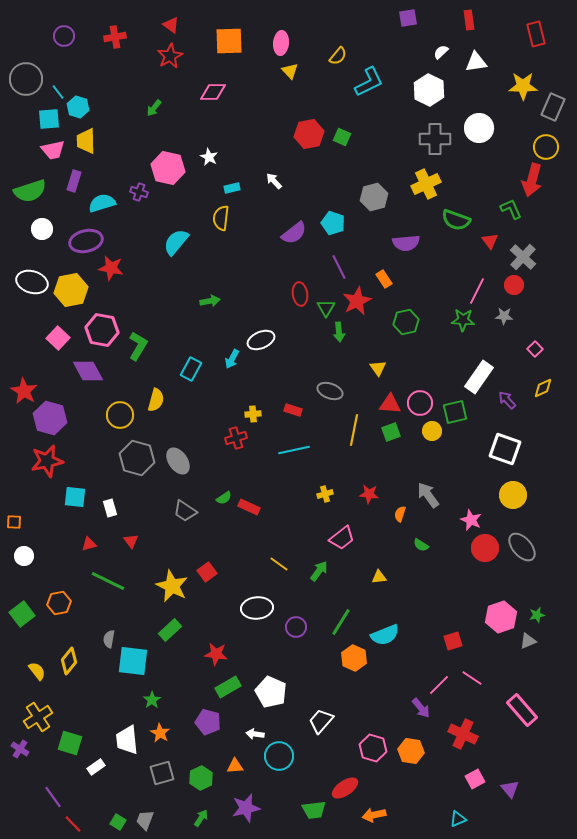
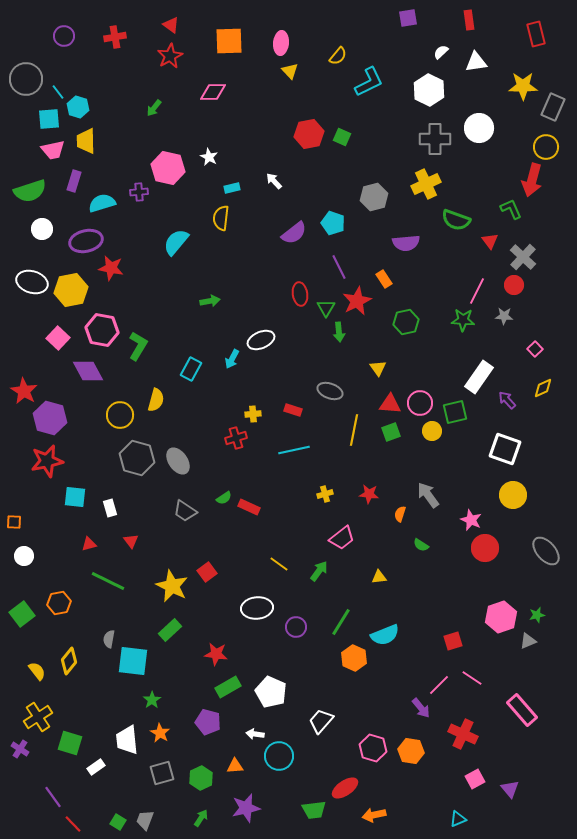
purple cross at (139, 192): rotated 24 degrees counterclockwise
gray ellipse at (522, 547): moved 24 px right, 4 px down
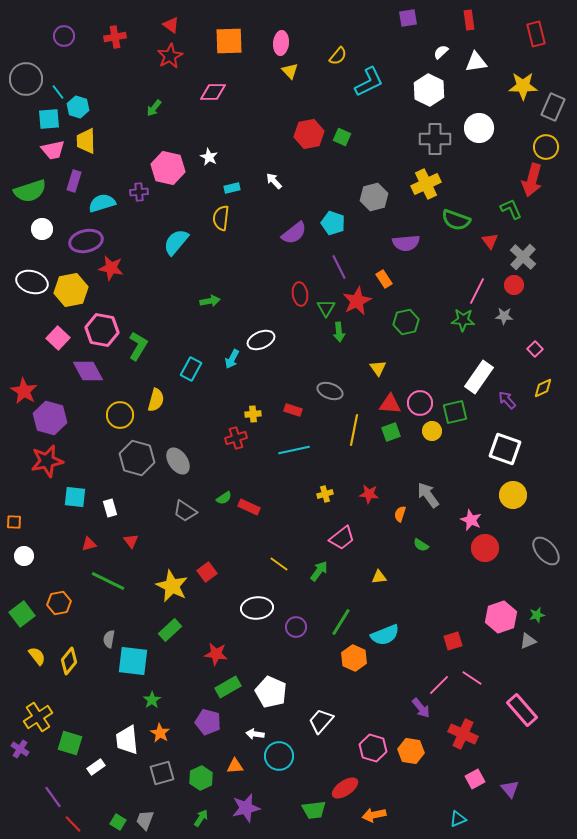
yellow semicircle at (37, 671): moved 15 px up
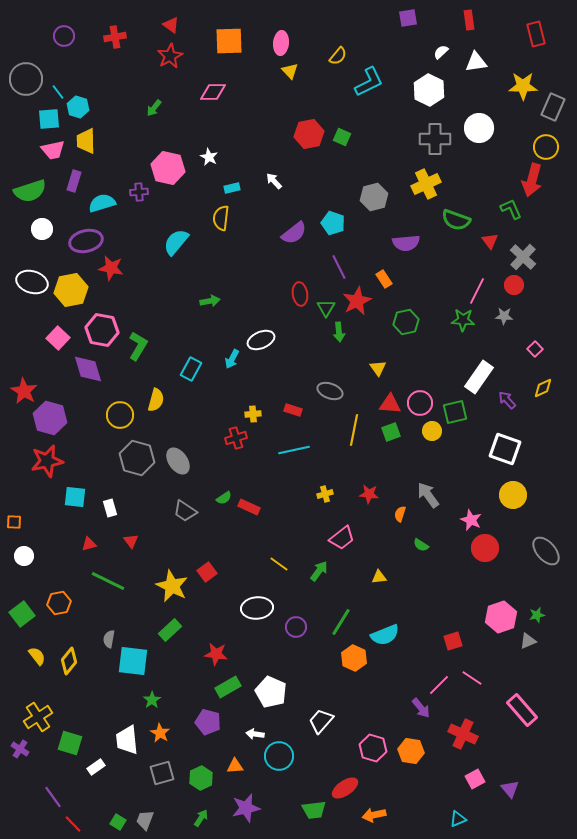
purple diamond at (88, 371): moved 2 px up; rotated 12 degrees clockwise
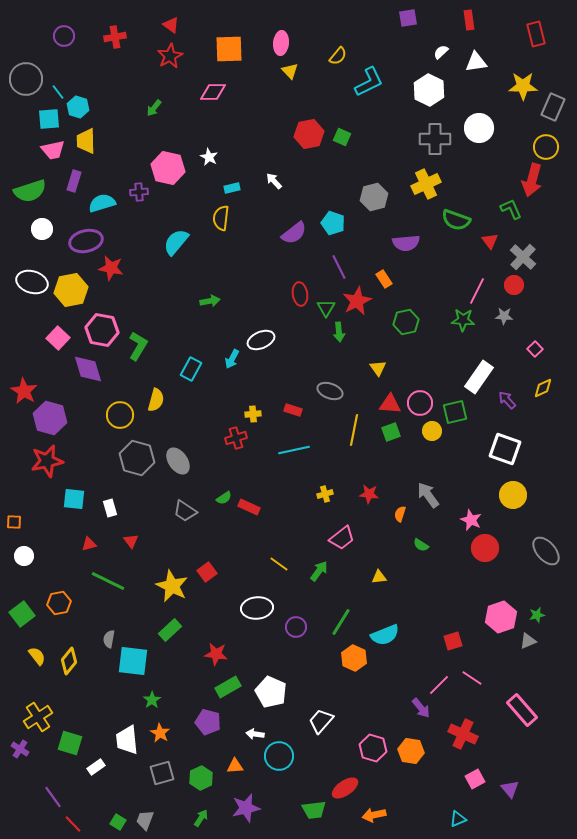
orange square at (229, 41): moved 8 px down
cyan square at (75, 497): moved 1 px left, 2 px down
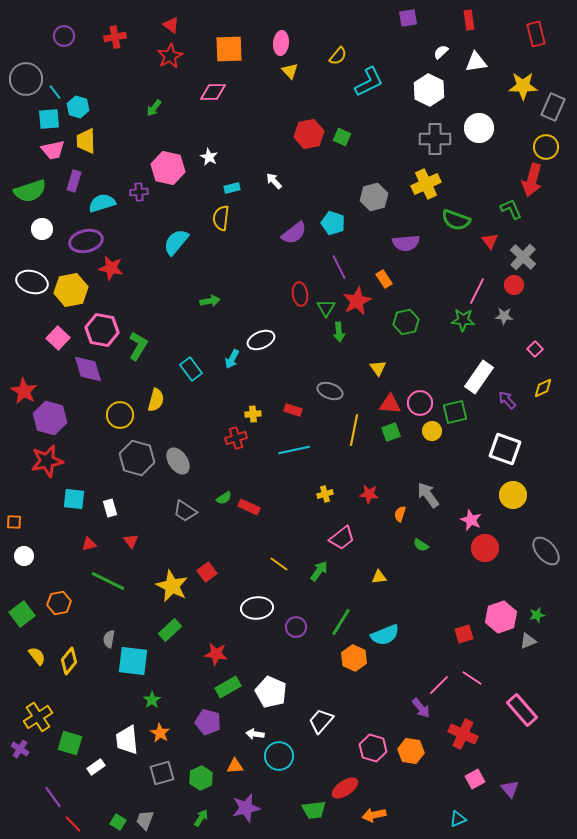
cyan line at (58, 92): moved 3 px left
cyan rectangle at (191, 369): rotated 65 degrees counterclockwise
red square at (453, 641): moved 11 px right, 7 px up
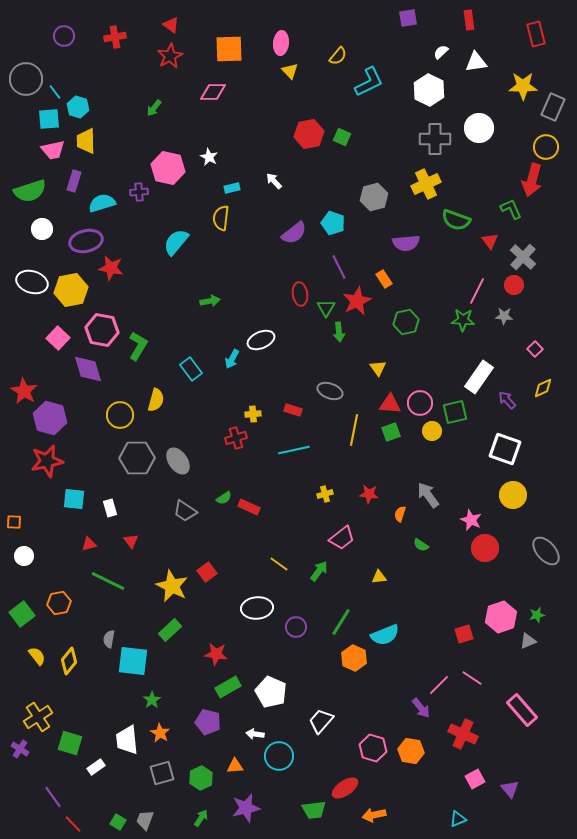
gray hexagon at (137, 458): rotated 16 degrees counterclockwise
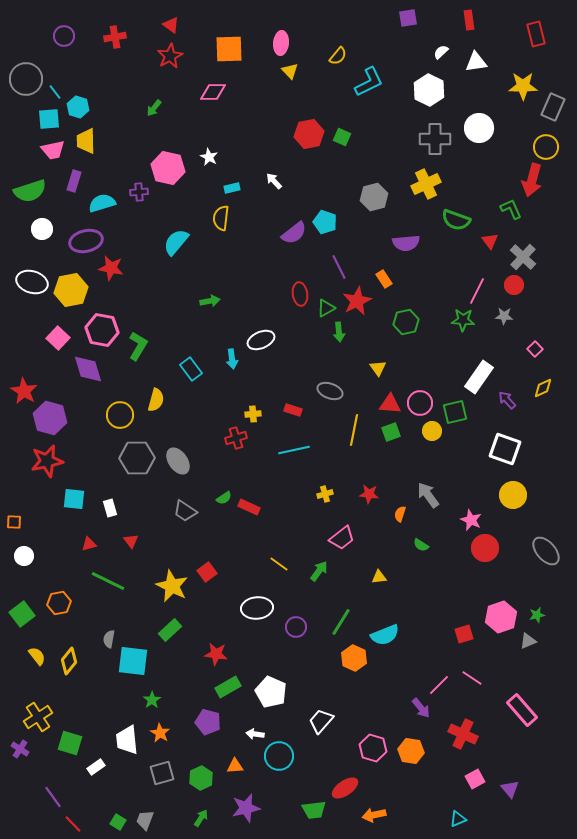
cyan pentagon at (333, 223): moved 8 px left, 1 px up
green triangle at (326, 308): rotated 30 degrees clockwise
cyan arrow at (232, 359): rotated 36 degrees counterclockwise
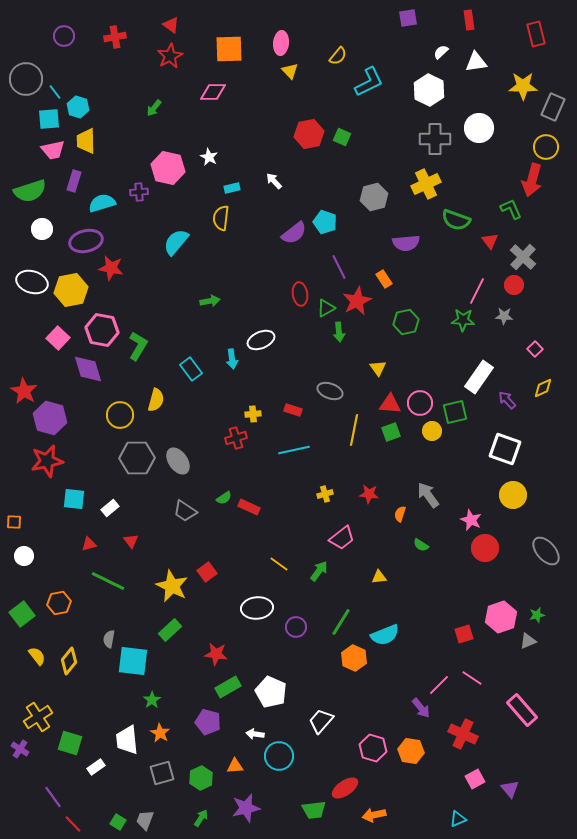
white rectangle at (110, 508): rotated 66 degrees clockwise
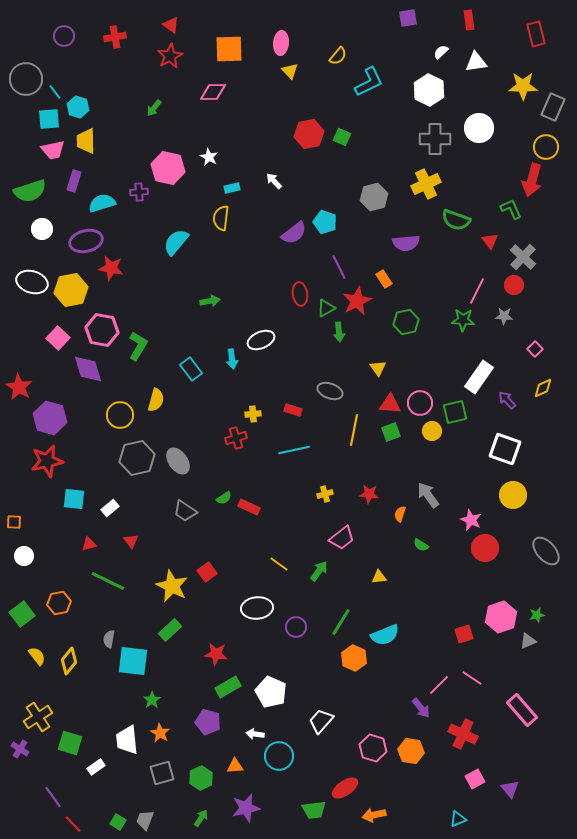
red star at (24, 391): moved 5 px left, 4 px up
gray hexagon at (137, 458): rotated 12 degrees counterclockwise
